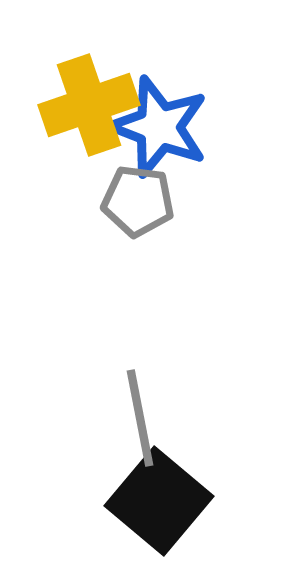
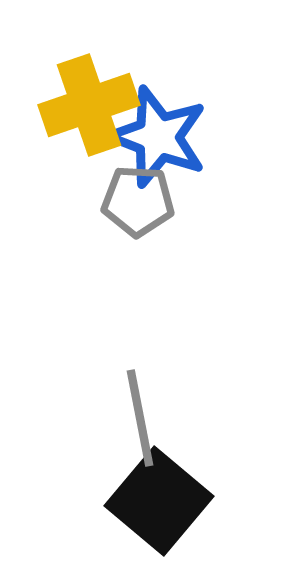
blue star: moved 1 px left, 10 px down
gray pentagon: rotated 4 degrees counterclockwise
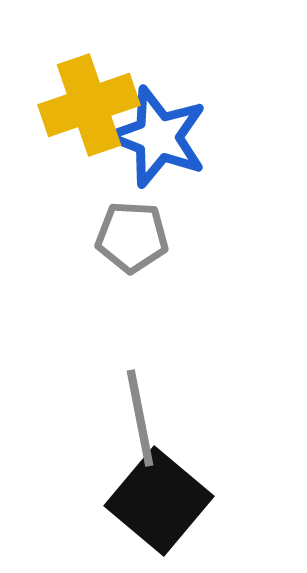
gray pentagon: moved 6 px left, 36 px down
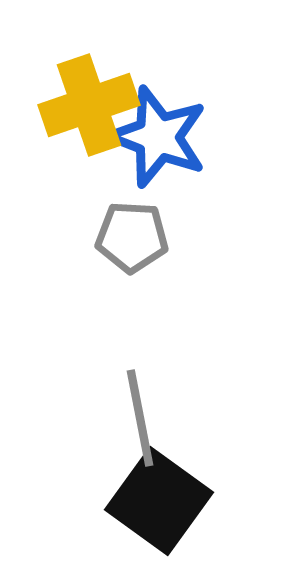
black square: rotated 4 degrees counterclockwise
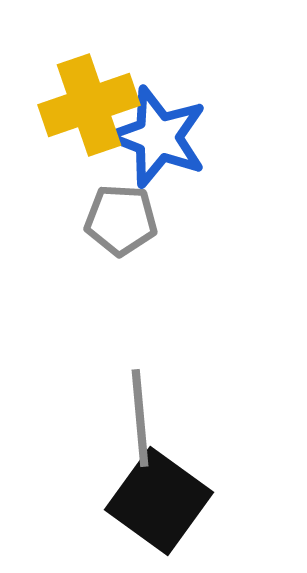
gray pentagon: moved 11 px left, 17 px up
gray line: rotated 6 degrees clockwise
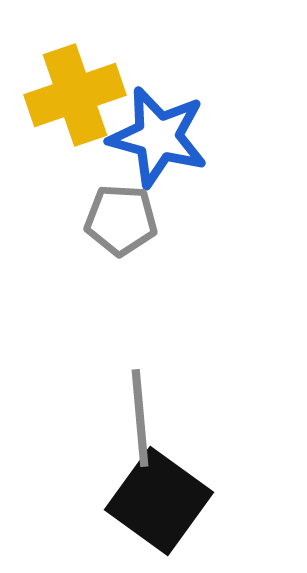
yellow cross: moved 14 px left, 10 px up
blue star: rotated 6 degrees counterclockwise
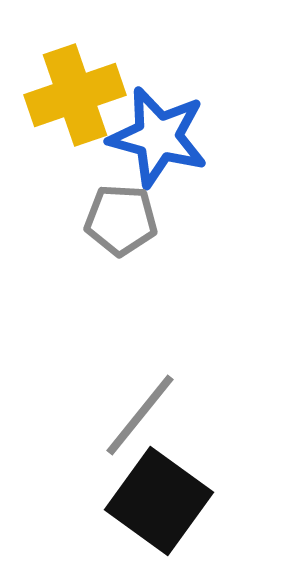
gray line: moved 3 px up; rotated 44 degrees clockwise
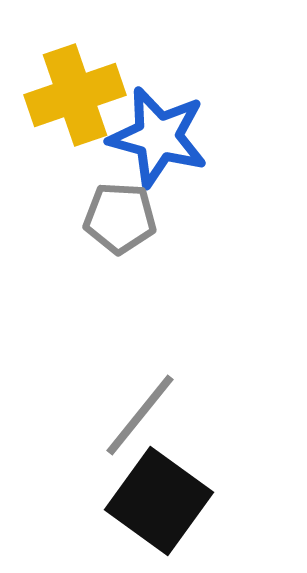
gray pentagon: moved 1 px left, 2 px up
